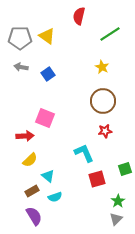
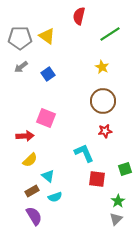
gray arrow: rotated 48 degrees counterclockwise
pink square: moved 1 px right
red square: rotated 24 degrees clockwise
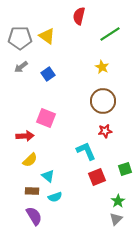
cyan L-shape: moved 2 px right, 2 px up
red square: moved 2 px up; rotated 30 degrees counterclockwise
brown rectangle: rotated 32 degrees clockwise
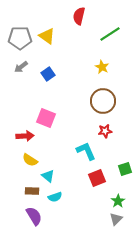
yellow semicircle: rotated 77 degrees clockwise
red square: moved 1 px down
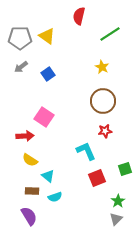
pink square: moved 2 px left, 1 px up; rotated 12 degrees clockwise
purple semicircle: moved 5 px left
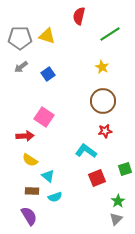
yellow triangle: rotated 18 degrees counterclockwise
cyan L-shape: rotated 30 degrees counterclockwise
